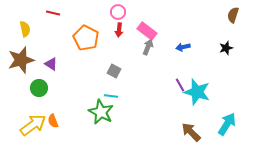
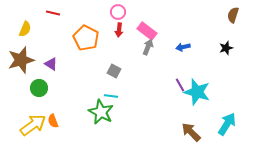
yellow semicircle: rotated 35 degrees clockwise
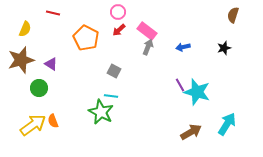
red arrow: rotated 40 degrees clockwise
black star: moved 2 px left
brown arrow: rotated 105 degrees clockwise
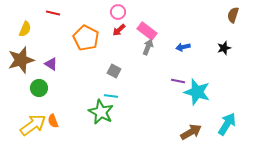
purple line: moved 2 px left, 4 px up; rotated 48 degrees counterclockwise
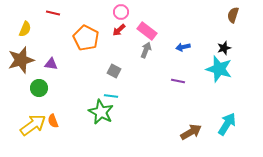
pink circle: moved 3 px right
gray arrow: moved 2 px left, 3 px down
purple triangle: rotated 24 degrees counterclockwise
cyan star: moved 22 px right, 23 px up
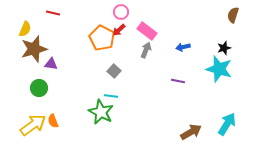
orange pentagon: moved 16 px right
brown star: moved 13 px right, 11 px up
gray square: rotated 16 degrees clockwise
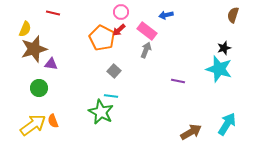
blue arrow: moved 17 px left, 32 px up
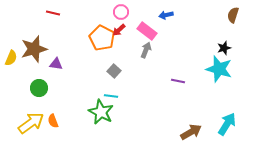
yellow semicircle: moved 14 px left, 29 px down
purple triangle: moved 5 px right
yellow arrow: moved 2 px left, 2 px up
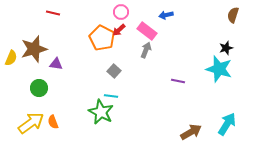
black star: moved 2 px right
orange semicircle: moved 1 px down
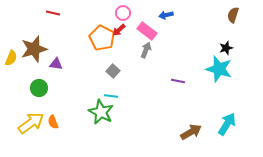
pink circle: moved 2 px right, 1 px down
gray square: moved 1 px left
